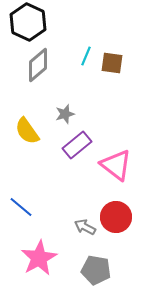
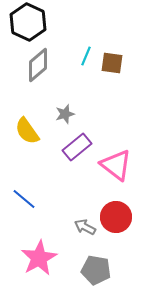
purple rectangle: moved 2 px down
blue line: moved 3 px right, 8 px up
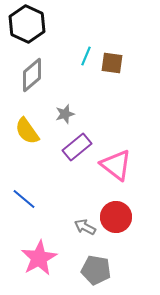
black hexagon: moved 1 px left, 2 px down
gray diamond: moved 6 px left, 10 px down
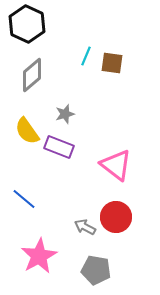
purple rectangle: moved 18 px left; rotated 60 degrees clockwise
pink star: moved 2 px up
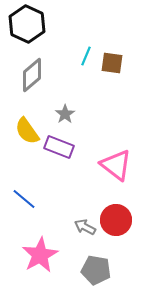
gray star: rotated 18 degrees counterclockwise
red circle: moved 3 px down
pink star: moved 1 px right, 1 px up
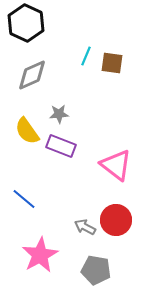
black hexagon: moved 1 px left, 1 px up
gray diamond: rotated 16 degrees clockwise
gray star: moved 6 px left; rotated 30 degrees clockwise
purple rectangle: moved 2 px right, 1 px up
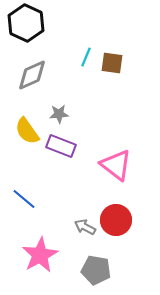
cyan line: moved 1 px down
